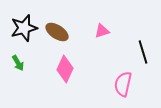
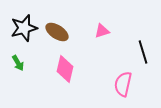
pink diamond: rotated 12 degrees counterclockwise
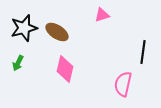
pink triangle: moved 16 px up
black line: rotated 25 degrees clockwise
green arrow: rotated 56 degrees clockwise
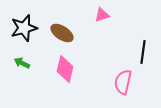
brown ellipse: moved 5 px right, 1 px down
green arrow: moved 4 px right; rotated 91 degrees clockwise
pink semicircle: moved 2 px up
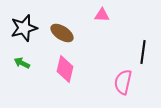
pink triangle: rotated 21 degrees clockwise
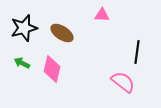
black line: moved 6 px left
pink diamond: moved 13 px left
pink semicircle: rotated 115 degrees clockwise
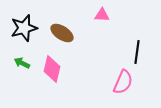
pink semicircle: rotated 75 degrees clockwise
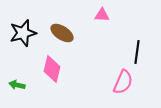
black star: moved 1 px left, 5 px down
green arrow: moved 5 px left, 22 px down; rotated 14 degrees counterclockwise
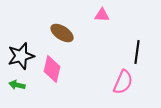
black star: moved 2 px left, 23 px down
